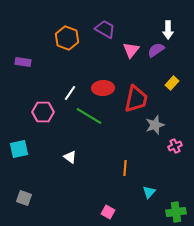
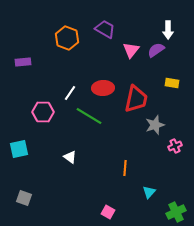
purple rectangle: rotated 14 degrees counterclockwise
yellow rectangle: rotated 56 degrees clockwise
green cross: rotated 18 degrees counterclockwise
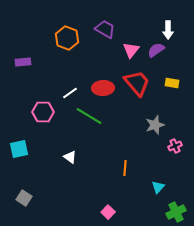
white line: rotated 21 degrees clockwise
red trapezoid: moved 1 px right, 16 px up; rotated 52 degrees counterclockwise
cyan triangle: moved 9 px right, 5 px up
gray square: rotated 14 degrees clockwise
pink square: rotated 16 degrees clockwise
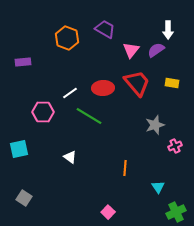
cyan triangle: rotated 16 degrees counterclockwise
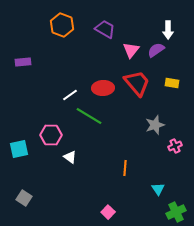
orange hexagon: moved 5 px left, 13 px up
white line: moved 2 px down
pink hexagon: moved 8 px right, 23 px down
cyan triangle: moved 2 px down
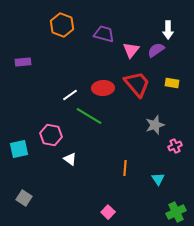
purple trapezoid: moved 1 px left, 5 px down; rotated 15 degrees counterclockwise
red trapezoid: moved 1 px down
pink hexagon: rotated 10 degrees clockwise
white triangle: moved 2 px down
cyan triangle: moved 10 px up
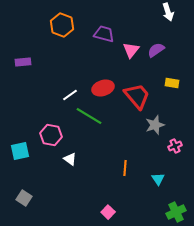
white arrow: moved 18 px up; rotated 18 degrees counterclockwise
red trapezoid: moved 12 px down
red ellipse: rotated 15 degrees counterclockwise
cyan square: moved 1 px right, 2 px down
